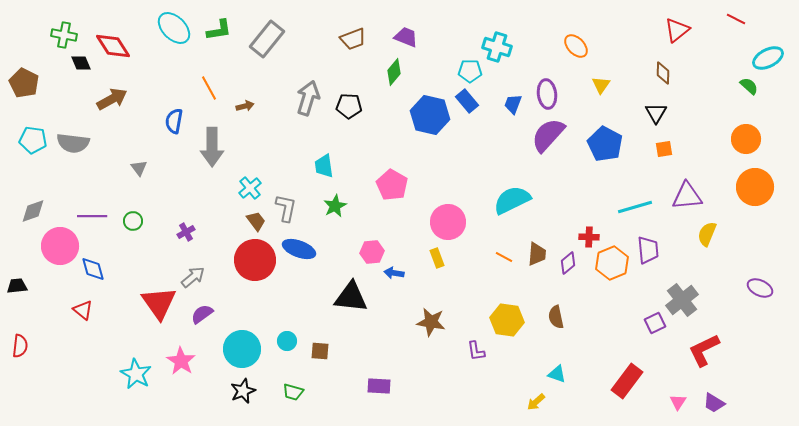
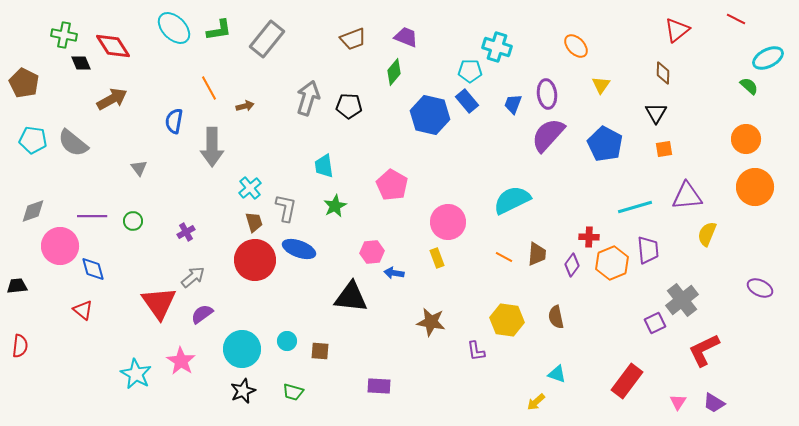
gray semicircle at (73, 143): rotated 32 degrees clockwise
brown trapezoid at (256, 221): moved 2 px left, 1 px down; rotated 20 degrees clockwise
purple diamond at (568, 263): moved 4 px right, 2 px down; rotated 15 degrees counterclockwise
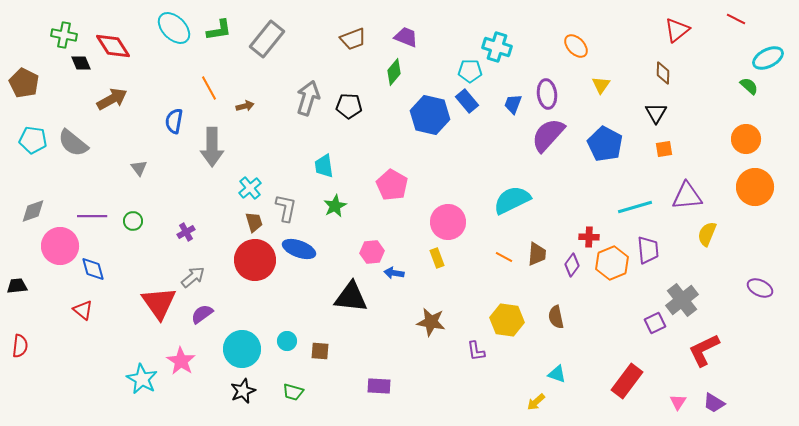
cyan star at (136, 374): moved 6 px right, 5 px down
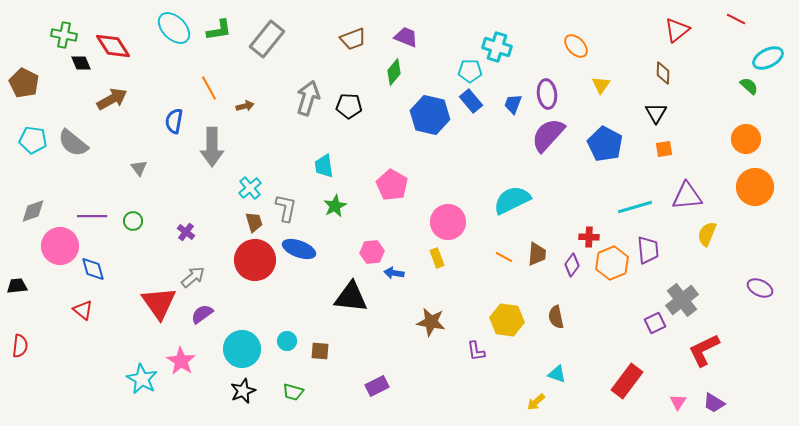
blue rectangle at (467, 101): moved 4 px right
purple cross at (186, 232): rotated 24 degrees counterclockwise
purple rectangle at (379, 386): moved 2 px left; rotated 30 degrees counterclockwise
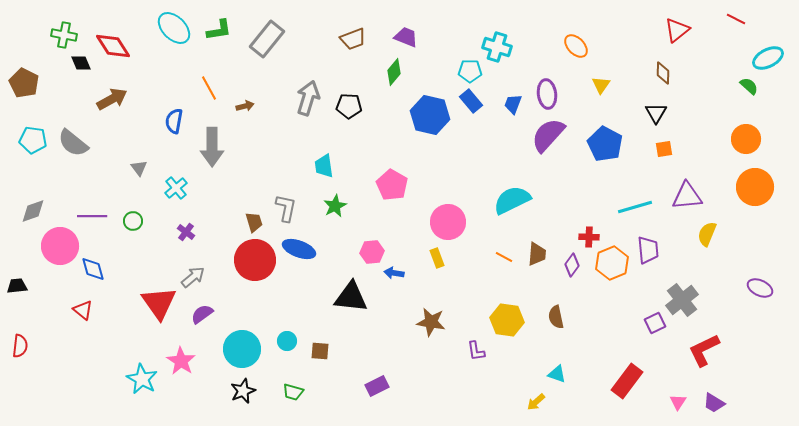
cyan cross at (250, 188): moved 74 px left
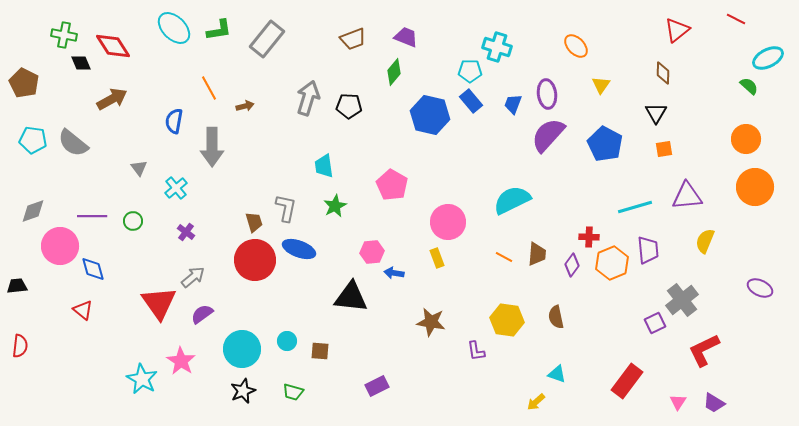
yellow semicircle at (707, 234): moved 2 px left, 7 px down
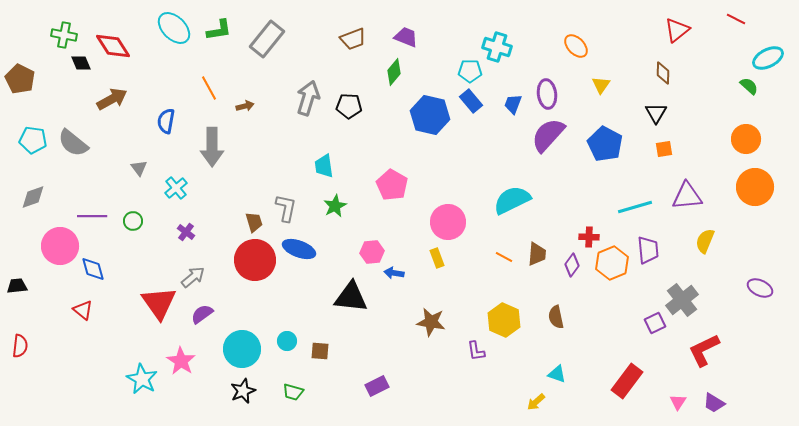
brown pentagon at (24, 83): moved 4 px left, 4 px up
blue semicircle at (174, 121): moved 8 px left
gray diamond at (33, 211): moved 14 px up
yellow hexagon at (507, 320): moved 3 px left; rotated 16 degrees clockwise
